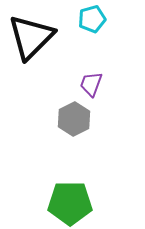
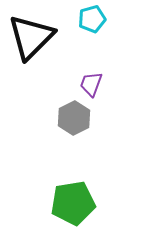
gray hexagon: moved 1 px up
green pentagon: moved 3 px right; rotated 9 degrees counterclockwise
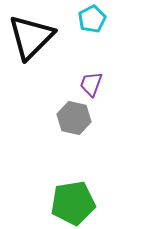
cyan pentagon: rotated 12 degrees counterclockwise
gray hexagon: rotated 20 degrees counterclockwise
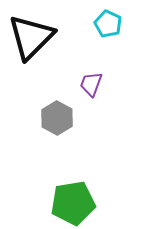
cyan pentagon: moved 16 px right, 5 px down; rotated 20 degrees counterclockwise
gray hexagon: moved 17 px left; rotated 16 degrees clockwise
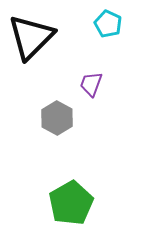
green pentagon: moved 2 px left; rotated 21 degrees counterclockwise
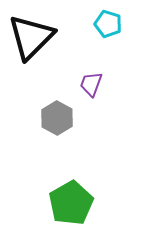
cyan pentagon: rotated 8 degrees counterclockwise
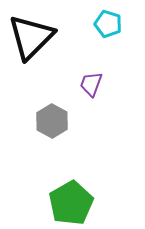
gray hexagon: moved 5 px left, 3 px down
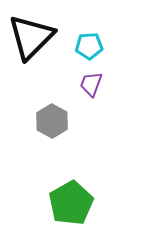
cyan pentagon: moved 19 px left, 22 px down; rotated 20 degrees counterclockwise
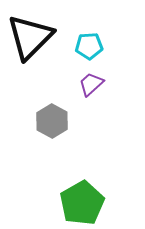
black triangle: moved 1 px left
purple trapezoid: rotated 28 degrees clockwise
green pentagon: moved 11 px right
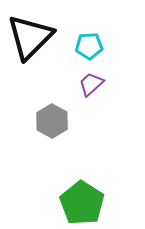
green pentagon: rotated 9 degrees counterclockwise
